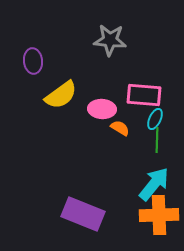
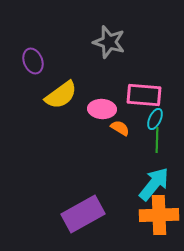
gray star: moved 1 px left, 2 px down; rotated 12 degrees clockwise
purple ellipse: rotated 15 degrees counterclockwise
purple rectangle: rotated 51 degrees counterclockwise
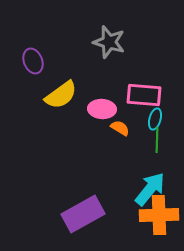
cyan ellipse: rotated 10 degrees counterclockwise
cyan arrow: moved 4 px left, 5 px down
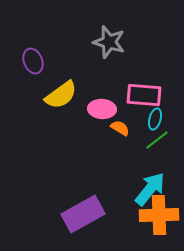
green line: rotated 50 degrees clockwise
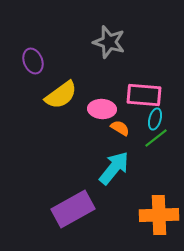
green line: moved 1 px left, 2 px up
cyan arrow: moved 36 px left, 21 px up
purple rectangle: moved 10 px left, 5 px up
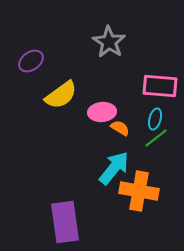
gray star: rotated 16 degrees clockwise
purple ellipse: moved 2 px left; rotated 75 degrees clockwise
pink rectangle: moved 16 px right, 9 px up
pink ellipse: moved 3 px down; rotated 8 degrees counterclockwise
purple rectangle: moved 8 px left, 13 px down; rotated 69 degrees counterclockwise
orange cross: moved 20 px left, 24 px up; rotated 12 degrees clockwise
